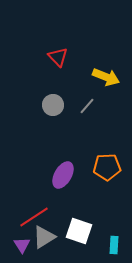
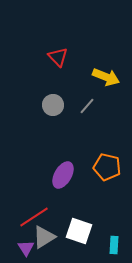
orange pentagon: rotated 16 degrees clockwise
purple triangle: moved 4 px right, 3 px down
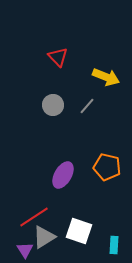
purple triangle: moved 1 px left, 2 px down
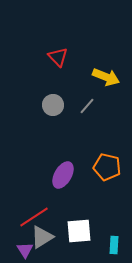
white square: rotated 24 degrees counterclockwise
gray triangle: moved 2 px left
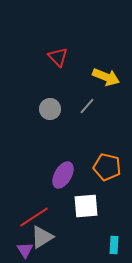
gray circle: moved 3 px left, 4 px down
white square: moved 7 px right, 25 px up
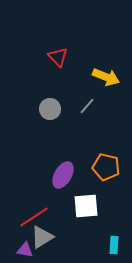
orange pentagon: moved 1 px left
purple triangle: rotated 48 degrees counterclockwise
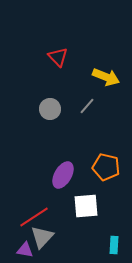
gray triangle: rotated 15 degrees counterclockwise
